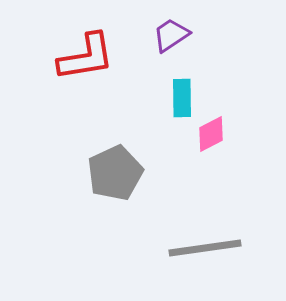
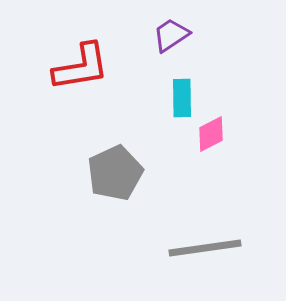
red L-shape: moved 5 px left, 10 px down
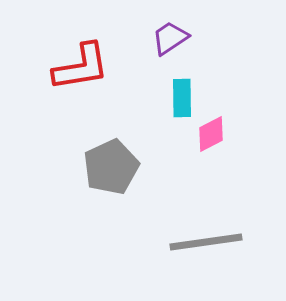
purple trapezoid: moved 1 px left, 3 px down
gray pentagon: moved 4 px left, 6 px up
gray line: moved 1 px right, 6 px up
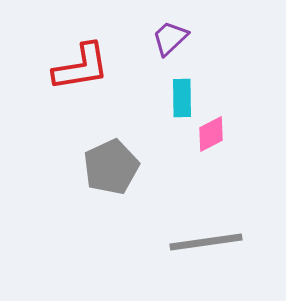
purple trapezoid: rotated 9 degrees counterclockwise
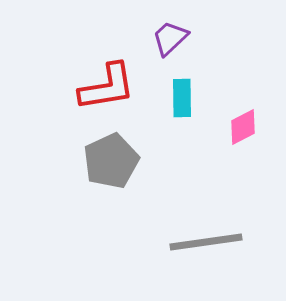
red L-shape: moved 26 px right, 20 px down
pink diamond: moved 32 px right, 7 px up
gray pentagon: moved 6 px up
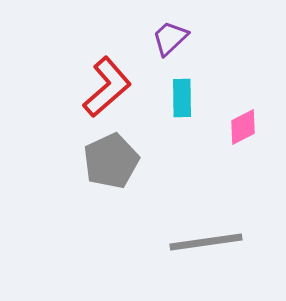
red L-shape: rotated 32 degrees counterclockwise
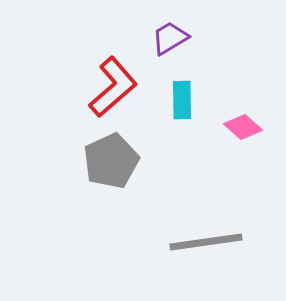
purple trapezoid: rotated 12 degrees clockwise
red L-shape: moved 6 px right
cyan rectangle: moved 2 px down
pink diamond: rotated 69 degrees clockwise
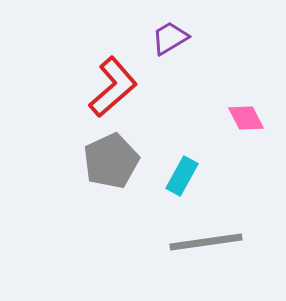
cyan rectangle: moved 76 px down; rotated 30 degrees clockwise
pink diamond: moved 3 px right, 9 px up; rotated 21 degrees clockwise
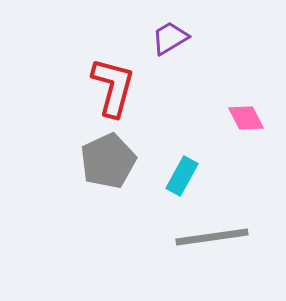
red L-shape: rotated 34 degrees counterclockwise
gray pentagon: moved 3 px left
gray line: moved 6 px right, 5 px up
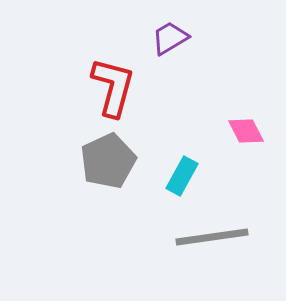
pink diamond: moved 13 px down
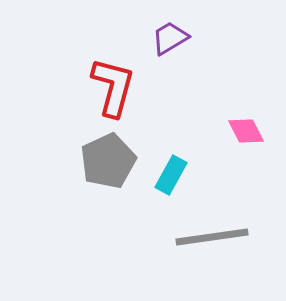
cyan rectangle: moved 11 px left, 1 px up
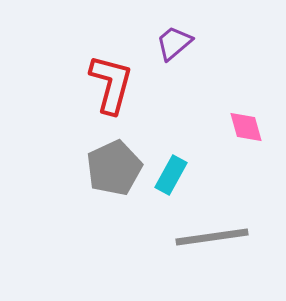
purple trapezoid: moved 4 px right, 5 px down; rotated 9 degrees counterclockwise
red L-shape: moved 2 px left, 3 px up
pink diamond: moved 4 px up; rotated 12 degrees clockwise
gray pentagon: moved 6 px right, 7 px down
